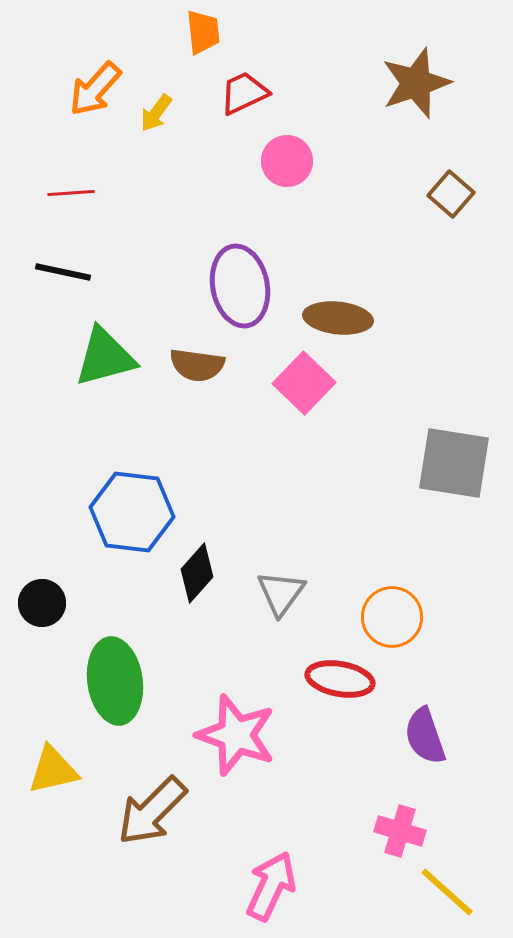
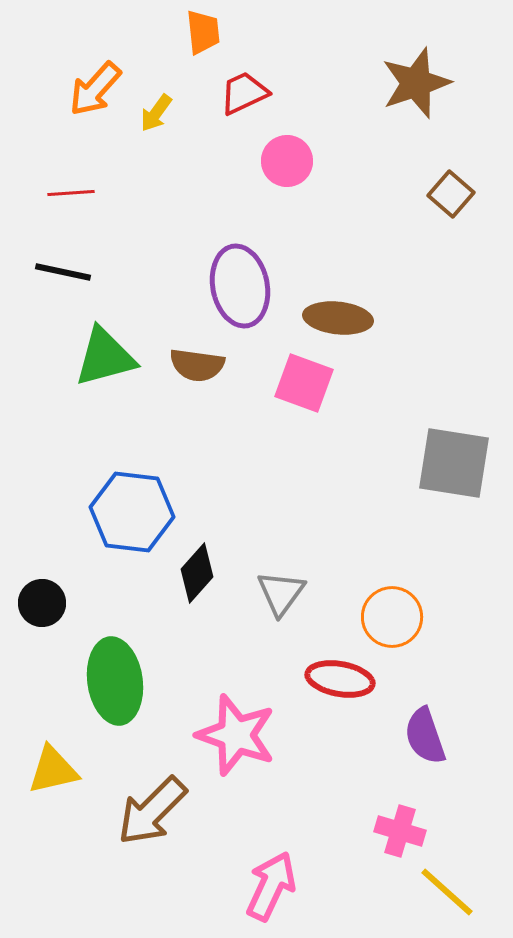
pink square: rotated 24 degrees counterclockwise
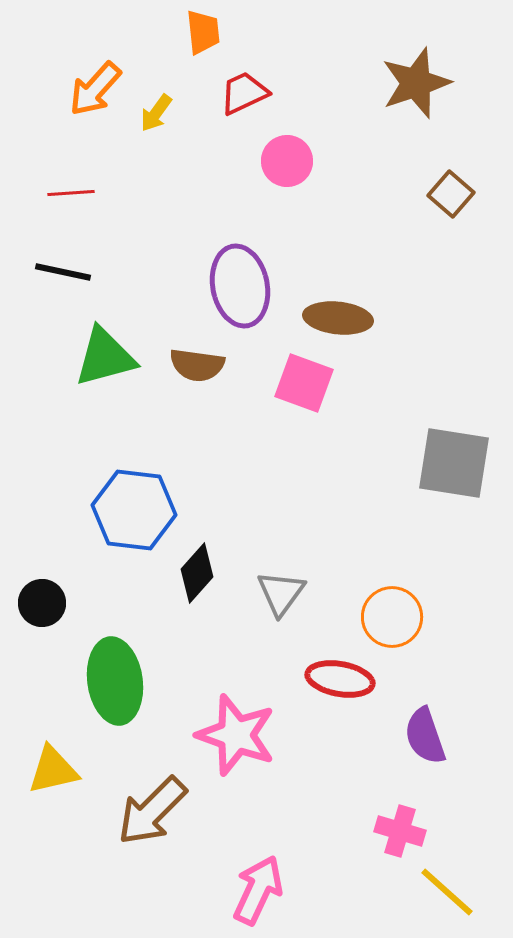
blue hexagon: moved 2 px right, 2 px up
pink arrow: moved 13 px left, 4 px down
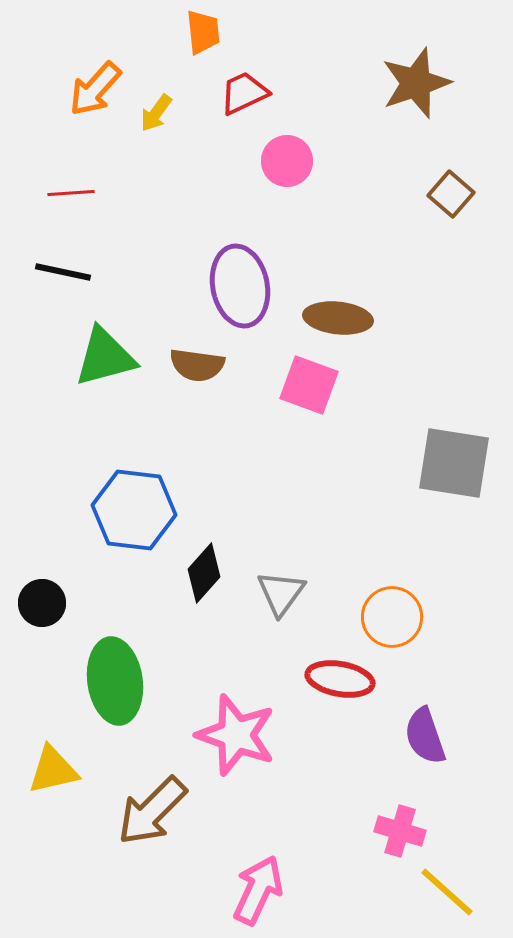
pink square: moved 5 px right, 2 px down
black diamond: moved 7 px right
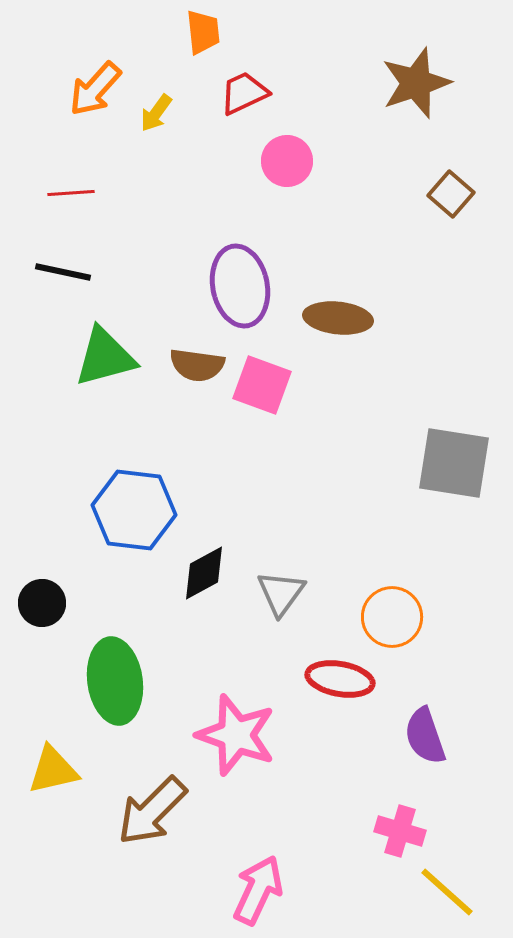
pink square: moved 47 px left
black diamond: rotated 20 degrees clockwise
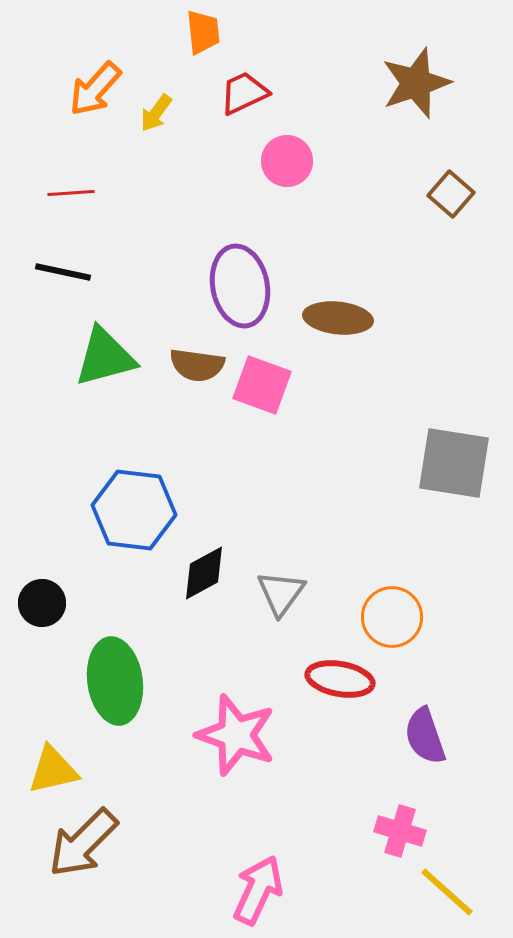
brown arrow: moved 69 px left, 32 px down
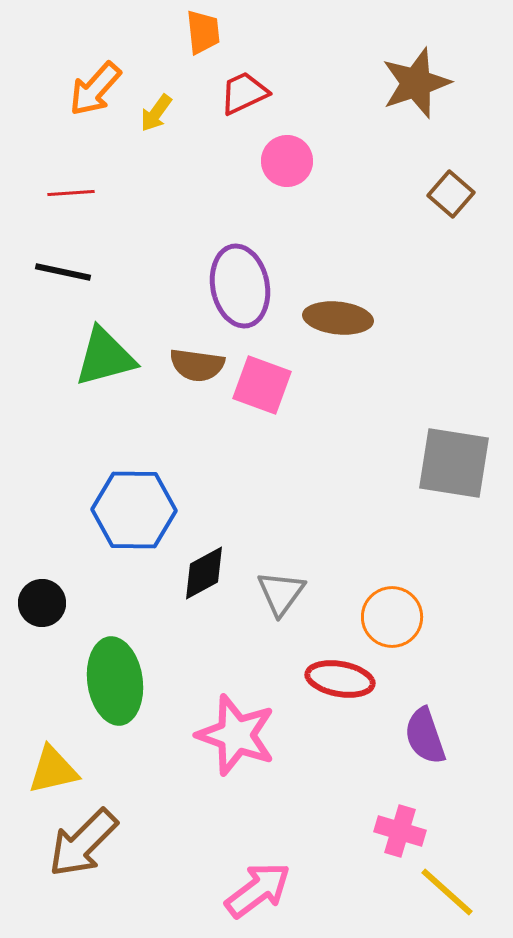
blue hexagon: rotated 6 degrees counterclockwise
pink arrow: rotated 28 degrees clockwise
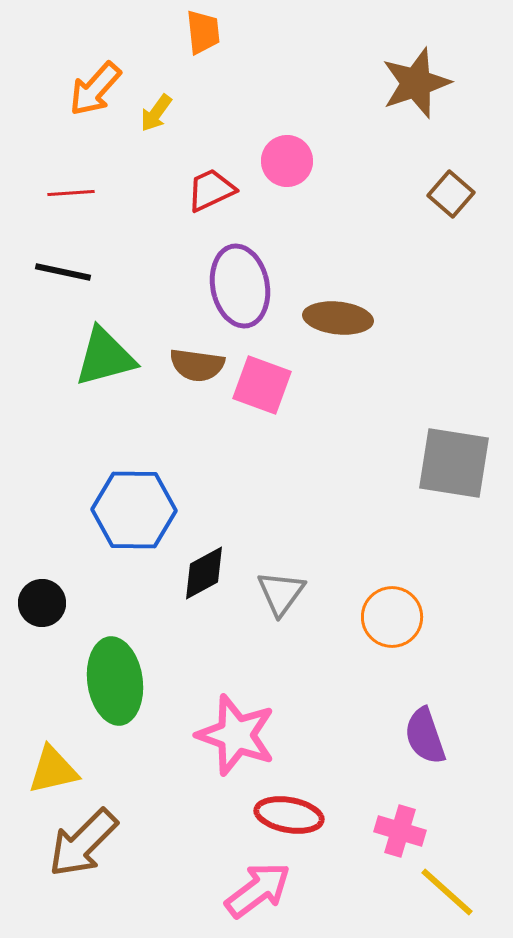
red trapezoid: moved 33 px left, 97 px down
red ellipse: moved 51 px left, 136 px down
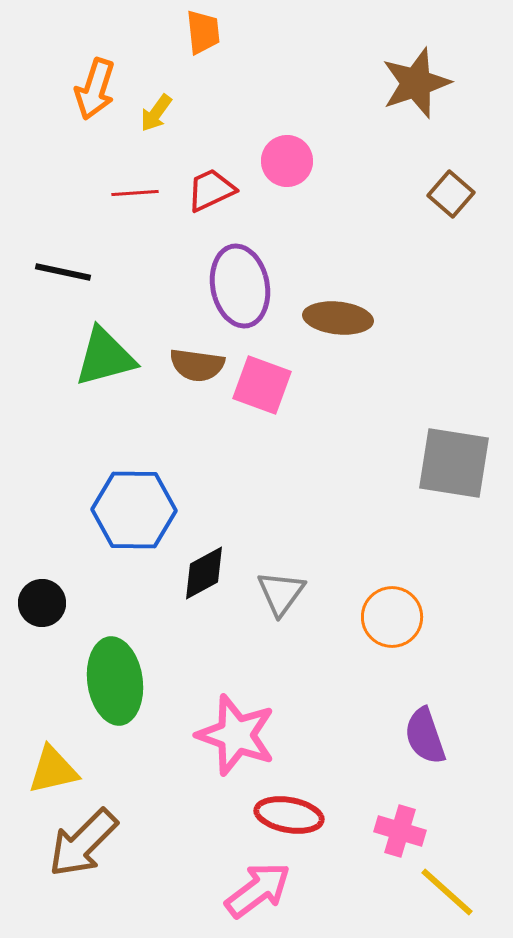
orange arrow: rotated 24 degrees counterclockwise
red line: moved 64 px right
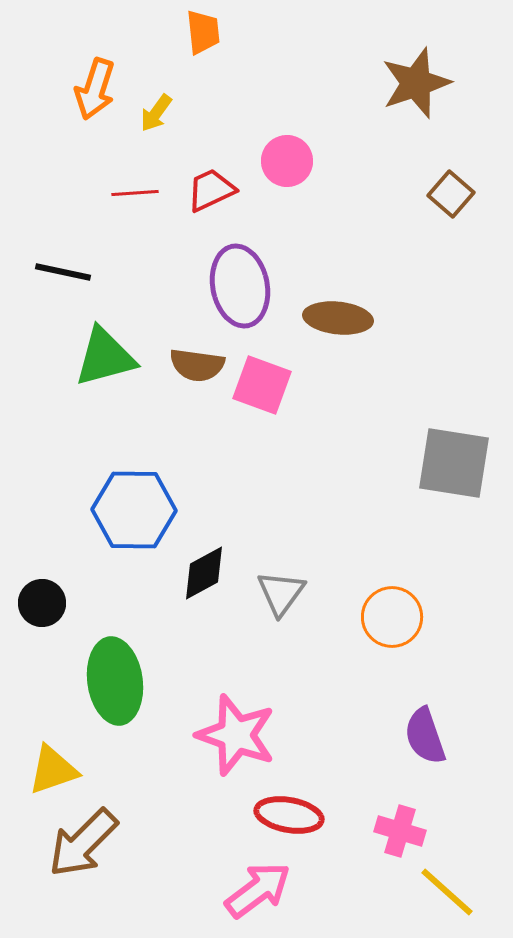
yellow triangle: rotated 6 degrees counterclockwise
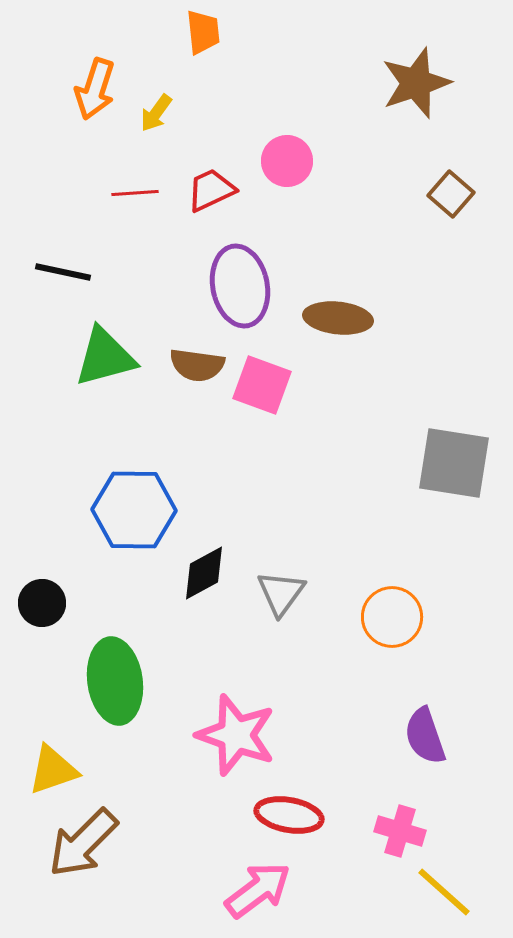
yellow line: moved 3 px left
